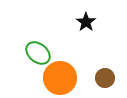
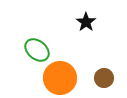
green ellipse: moved 1 px left, 3 px up
brown circle: moved 1 px left
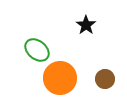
black star: moved 3 px down
brown circle: moved 1 px right, 1 px down
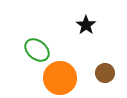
brown circle: moved 6 px up
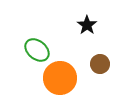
black star: moved 1 px right
brown circle: moved 5 px left, 9 px up
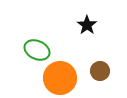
green ellipse: rotated 15 degrees counterclockwise
brown circle: moved 7 px down
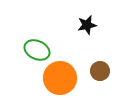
black star: rotated 24 degrees clockwise
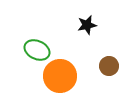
brown circle: moved 9 px right, 5 px up
orange circle: moved 2 px up
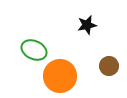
green ellipse: moved 3 px left
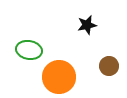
green ellipse: moved 5 px left; rotated 15 degrees counterclockwise
orange circle: moved 1 px left, 1 px down
